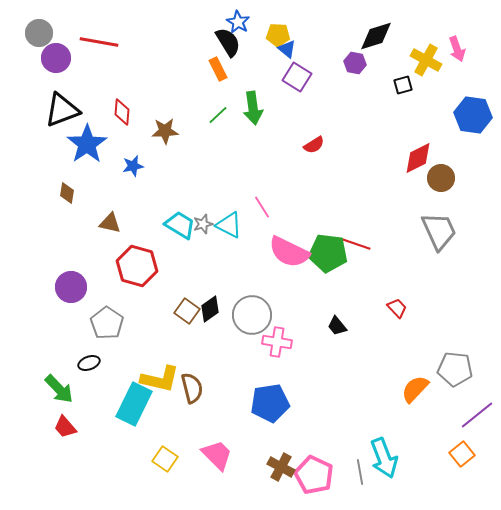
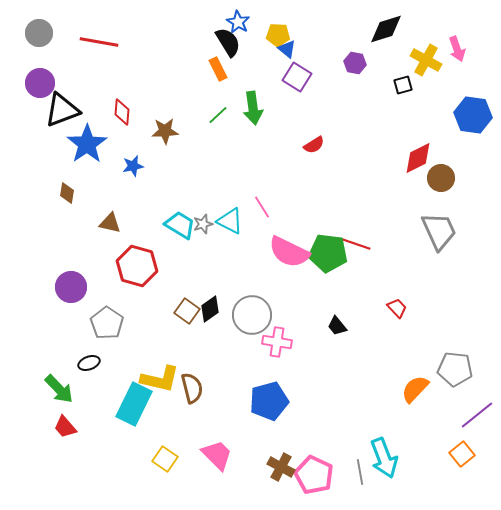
black diamond at (376, 36): moved 10 px right, 7 px up
purple circle at (56, 58): moved 16 px left, 25 px down
cyan triangle at (229, 225): moved 1 px right, 4 px up
blue pentagon at (270, 403): moved 1 px left, 2 px up; rotated 6 degrees counterclockwise
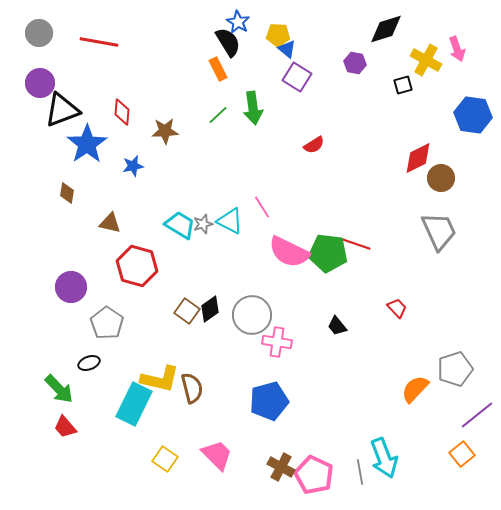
gray pentagon at (455, 369): rotated 24 degrees counterclockwise
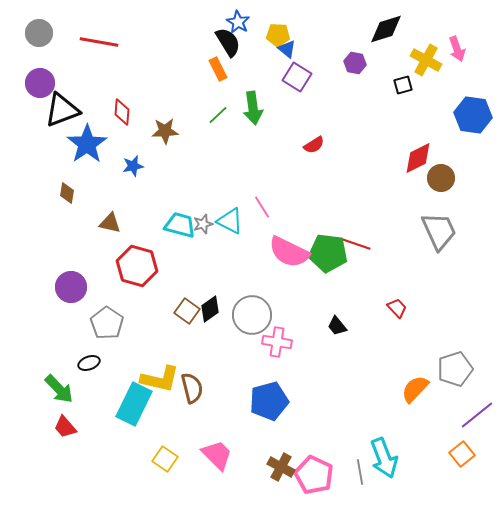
cyan trapezoid at (180, 225): rotated 16 degrees counterclockwise
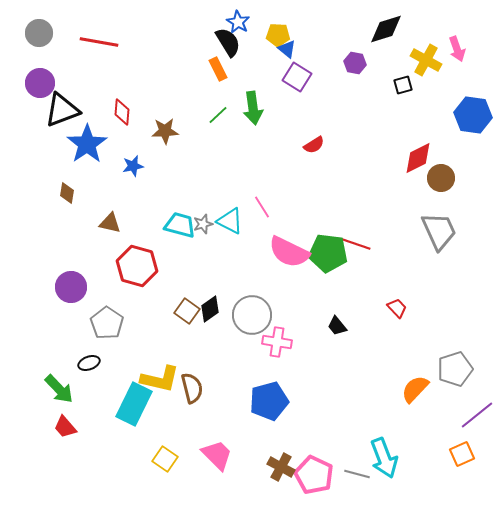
orange square at (462, 454): rotated 15 degrees clockwise
gray line at (360, 472): moved 3 px left, 2 px down; rotated 65 degrees counterclockwise
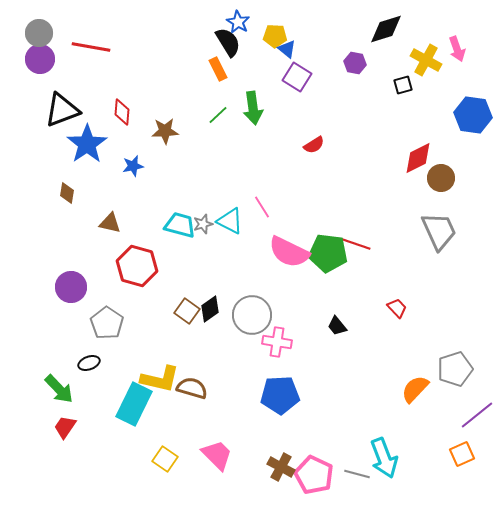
yellow pentagon at (278, 35): moved 3 px left, 1 px down
red line at (99, 42): moved 8 px left, 5 px down
purple circle at (40, 83): moved 24 px up
brown semicircle at (192, 388): rotated 60 degrees counterclockwise
blue pentagon at (269, 401): moved 11 px right, 6 px up; rotated 12 degrees clockwise
red trapezoid at (65, 427): rotated 75 degrees clockwise
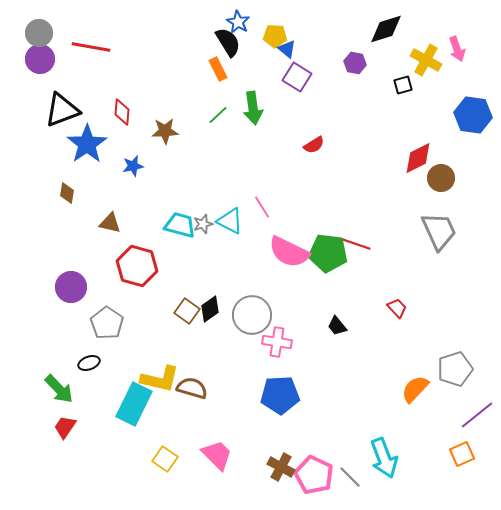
gray line at (357, 474): moved 7 px left, 3 px down; rotated 30 degrees clockwise
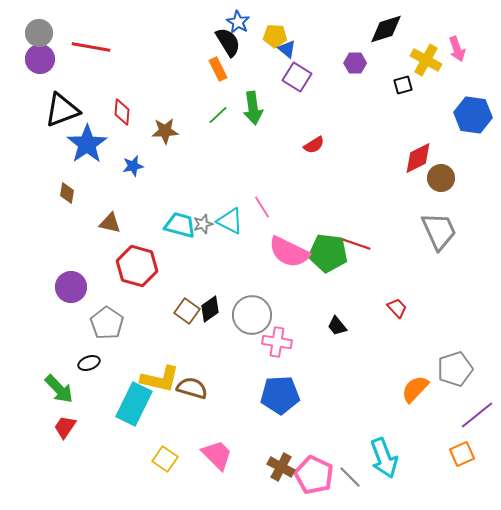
purple hexagon at (355, 63): rotated 10 degrees counterclockwise
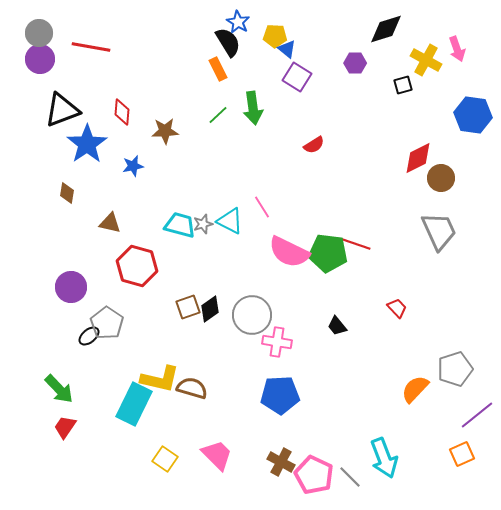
brown square at (187, 311): moved 1 px right, 4 px up; rotated 35 degrees clockwise
black ellipse at (89, 363): moved 27 px up; rotated 20 degrees counterclockwise
brown cross at (281, 467): moved 5 px up
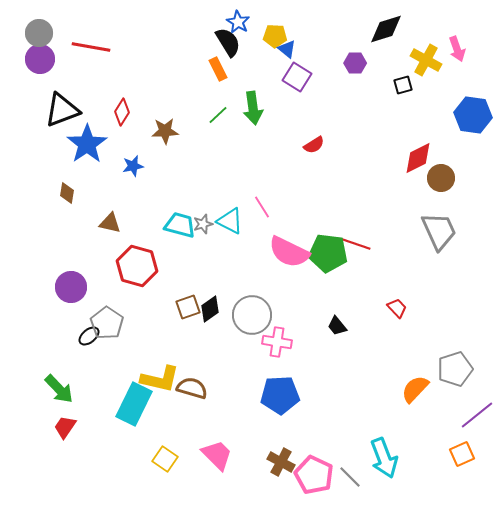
red diamond at (122, 112): rotated 28 degrees clockwise
